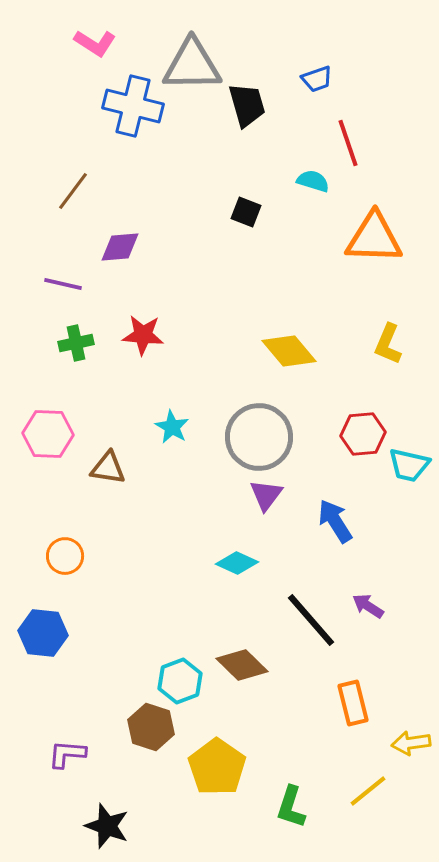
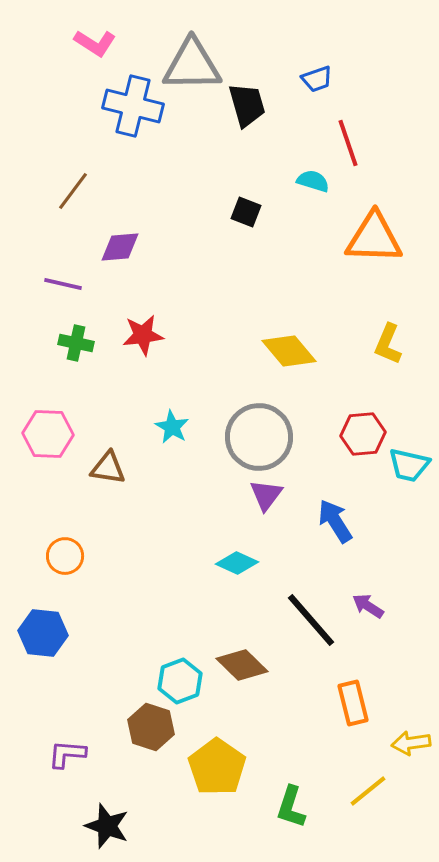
red star: rotated 12 degrees counterclockwise
green cross: rotated 24 degrees clockwise
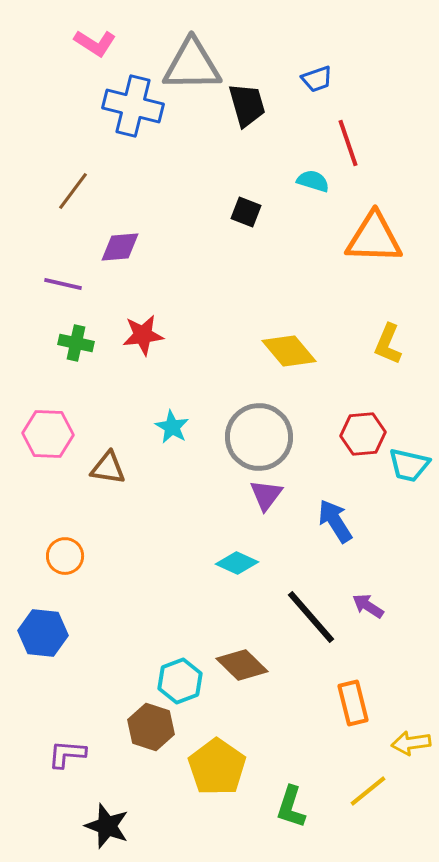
black line: moved 3 px up
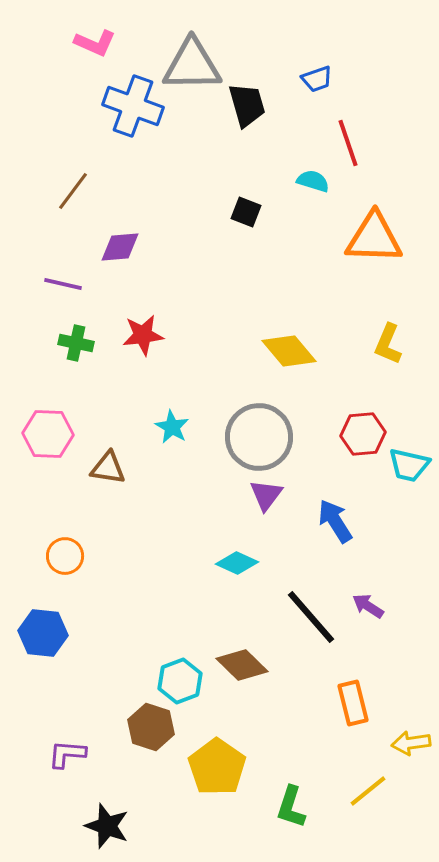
pink L-shape: rotated 9 degrees counterclockwise
blue cross: rotated 6 degrees clockwise
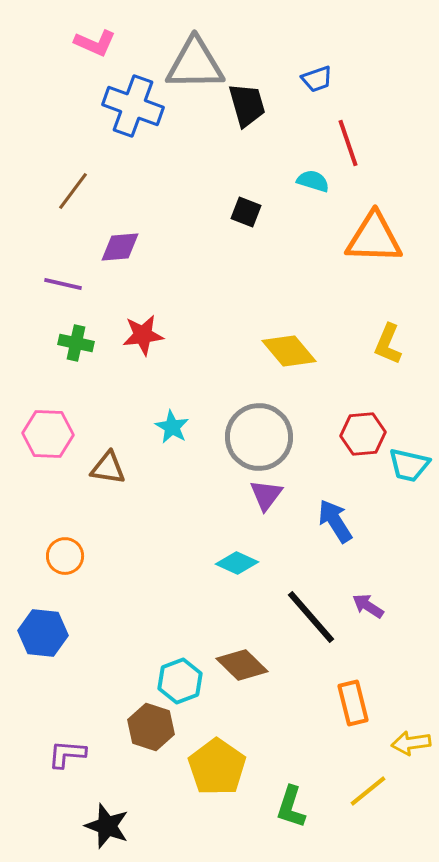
gray triangle: moved 3 px right, 1 px up
